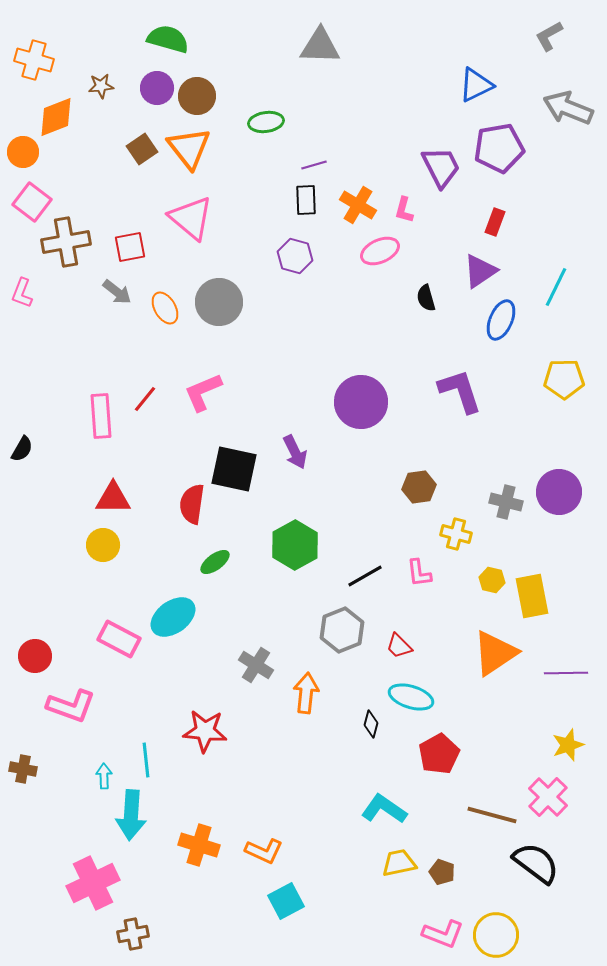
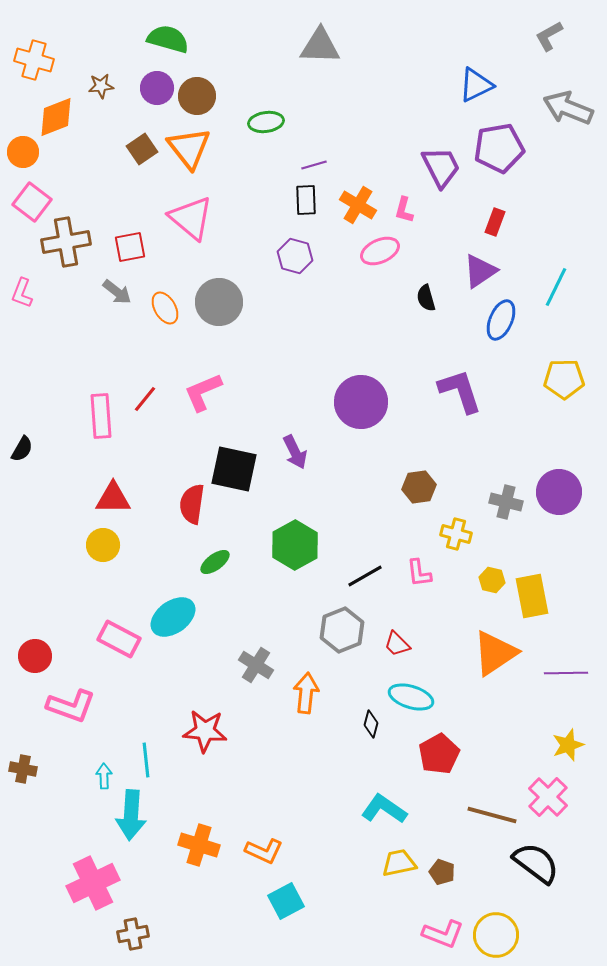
red trapezoid at (399, 646): moved 2 px left, 2 px up
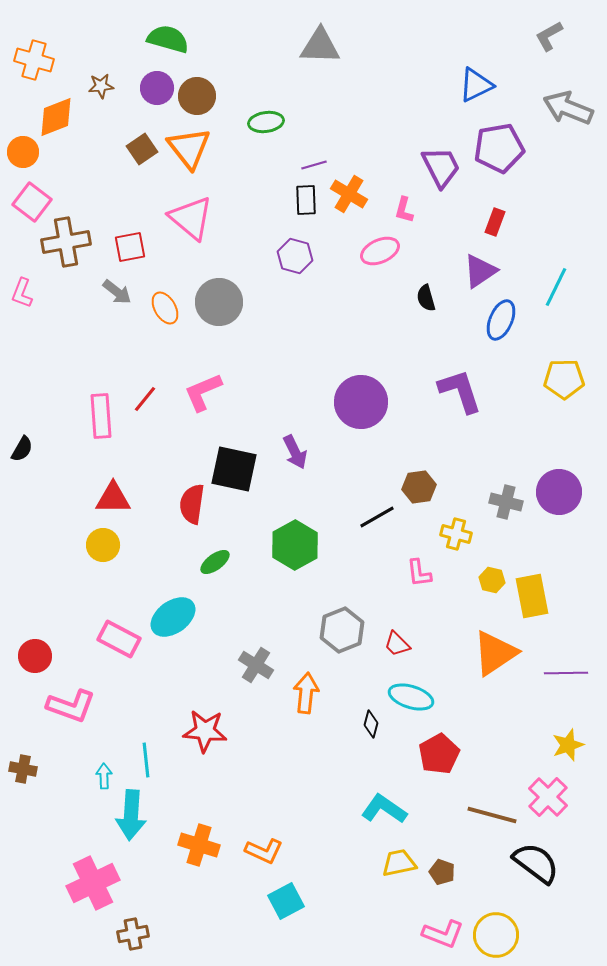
orange cross at (358, 205): moved 9 px left, 11 px up
black line at (365, 576): moved 12 px right, 59 px up
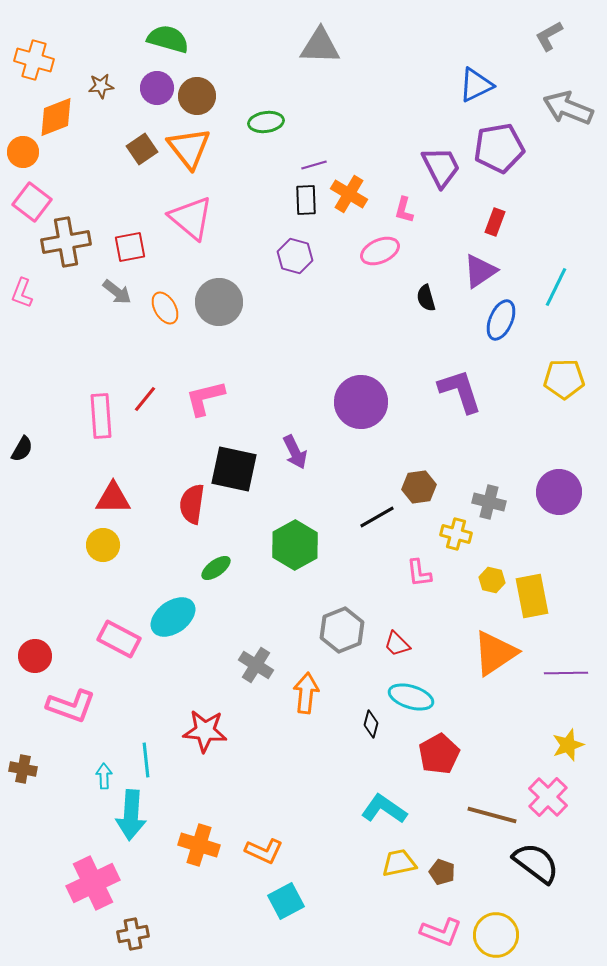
pink L-shape at (203, 392): moved 2 px right, 6 px down; rotated 9 degrees clockwise
gray cross at (506, 502): moved 17 px left
green ellipse at (215, 562): moved 1 px right, 6 px down
pink L-shape at (443, 934): moved 2 px left, 2 px up
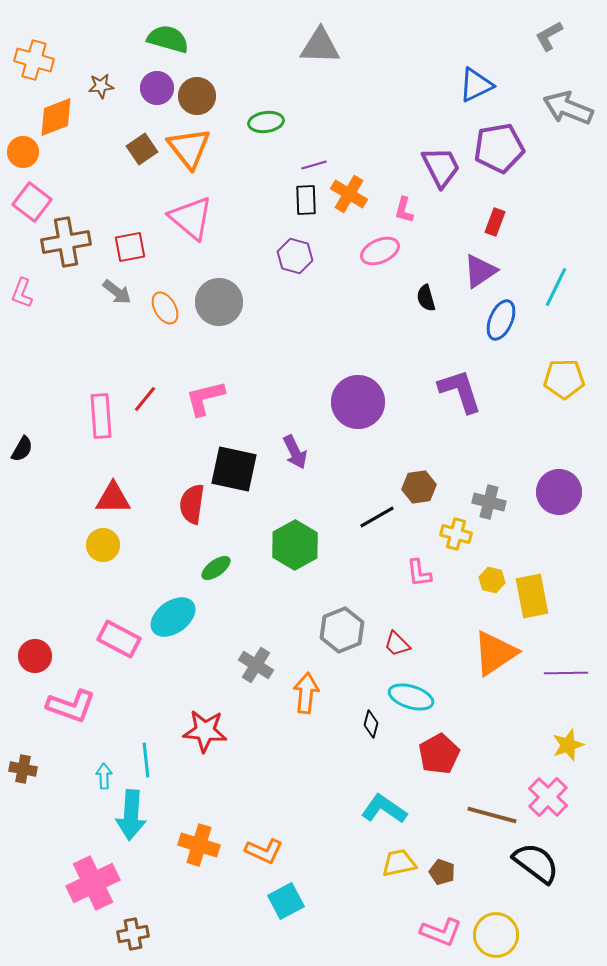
purple circle at (361, 402): moved 3 px left
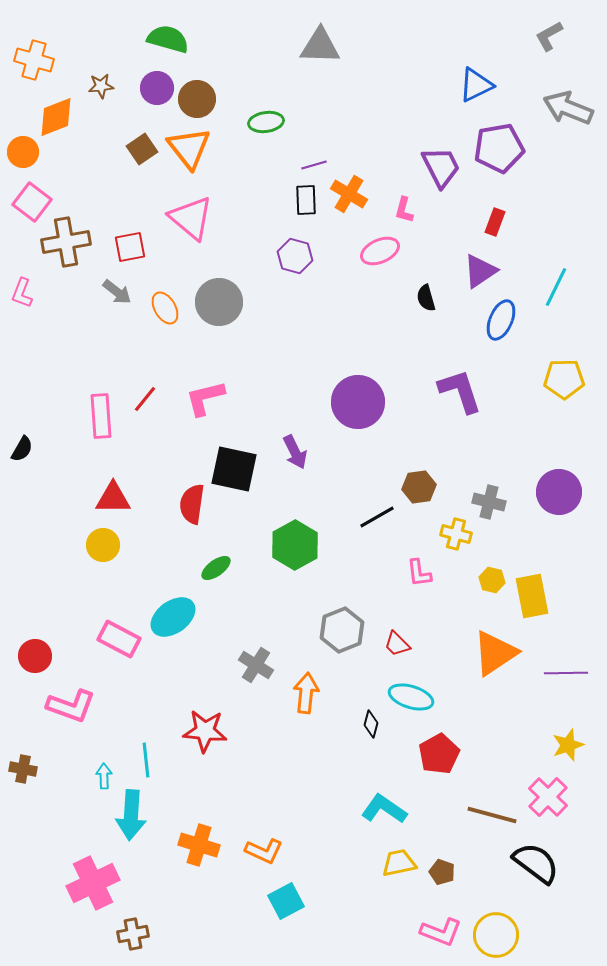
brown circle at (197, 96): moved 3 px down
